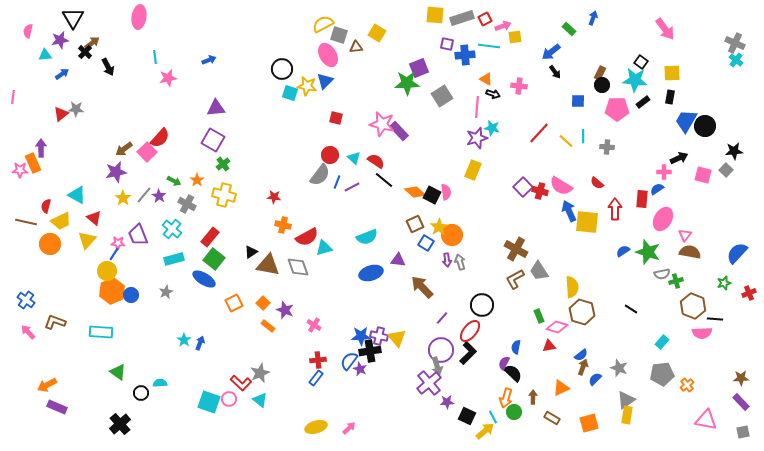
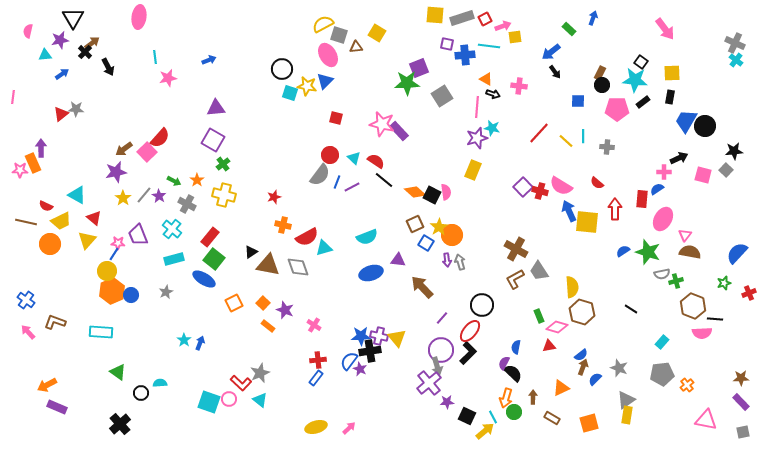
red star at (274, 197): rotated 24 degrees counterclockwise
red semicircle at (46, 206): rotated 80 degrees counterclockwise
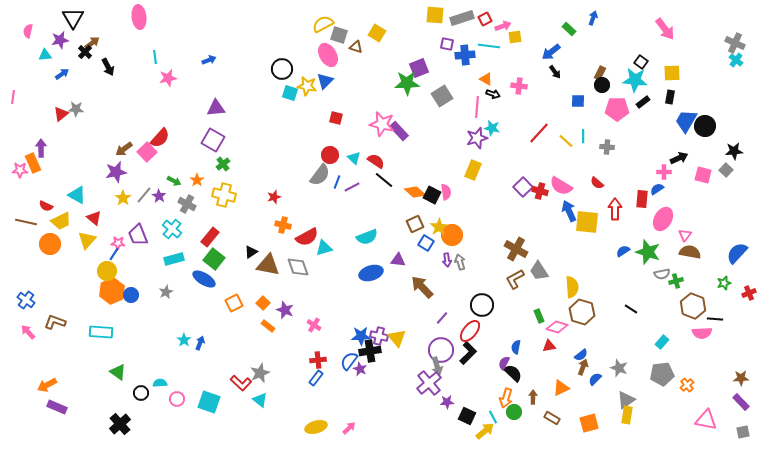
pink ellipse at (139, 17): rotated 15 degrees counterclockwise
brown triangle at (356, 47): rotated 24 degrees clockwise
pink circle at (229, 399): moved 52 px left
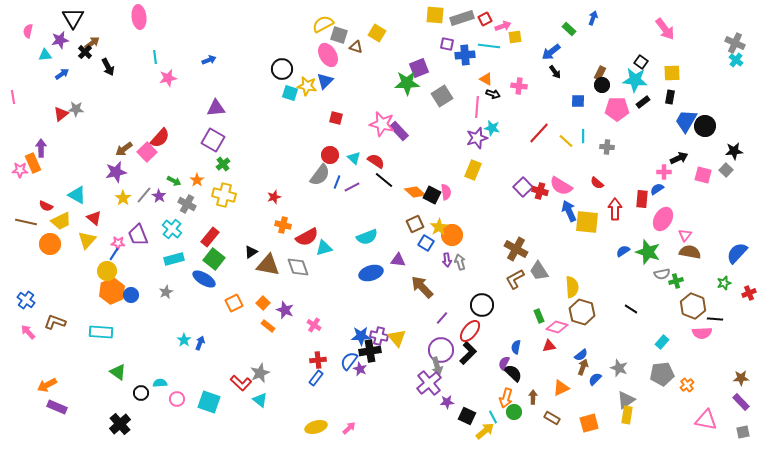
pink line at (13, 97): rotated 16 degrees counterclockwise
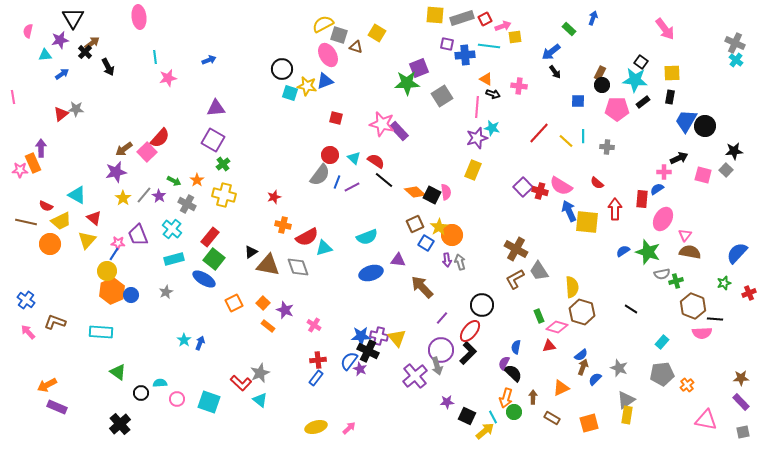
blue triangle at (325, 81): rotated 24 degrees clockwise
black cross at (370, 351): moved 2 px left; rotated 35 degrees clockwise
purple cross at (429, 383): moved 14 px left, 7 px up
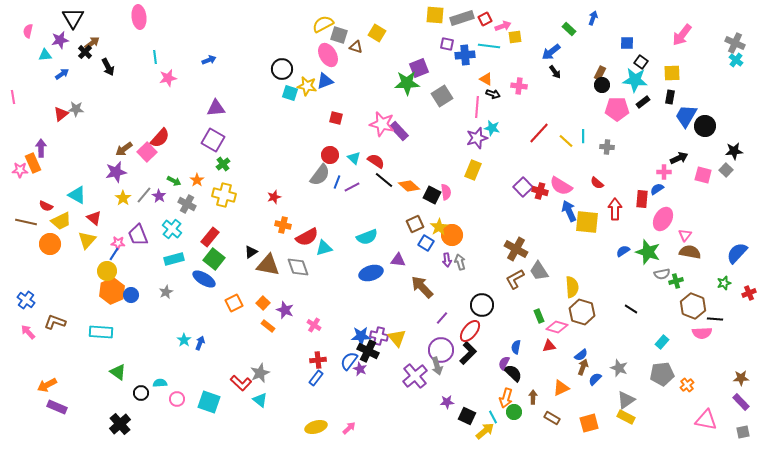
pink arrow at (665, 29): moved 17 px right, 6 px down; rotated 75 degrees clockwise
blue square at (578, 101): moved 49 px right, 58 px up
blue trapezoid at (686, 121): moved 5 px up
orange diamond at (415, 192): moved 6 px left, 6 px up
yellow rectangle at (627, 415): moved 1 px left, 2 px down; rotated 72 degrees counterclockwise
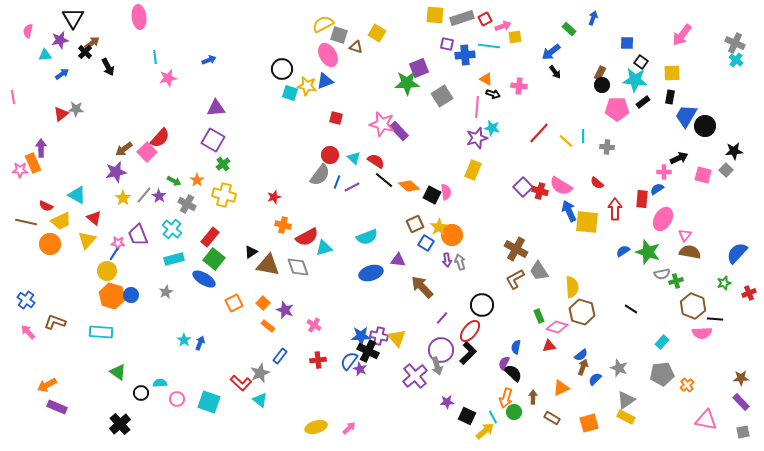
orange hexagon at (112, 291): moved 5 px down; rotated 20 degrees counterclockwise
blue rectangle at (316, 378): moved 36 px left, 22 px up
